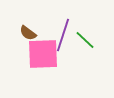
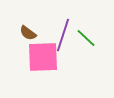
green line: moved 1 px right, 2 px up
pink square: moved 3 px down
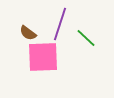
purple line: moved 3 px left, 11 px up
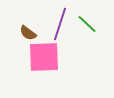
green line: moved 1 px right, 14 px up
pink square: moved 1 px right
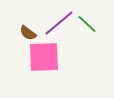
purple line: moved 1 px left, 1 px up; rotated 32 degrees clockwise
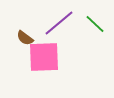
green line: moved 8 px right
brown semicircle: moved 3 px left, 5 px down
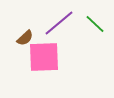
brown semicircle: rotated 78 degrees counterclockwise
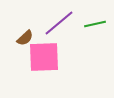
green line: rotated 55 degrees counterclockwise
